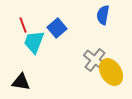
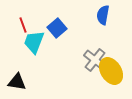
yellow ellipse: moved 1 px up
black triangle: moved 4 px left
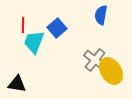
blue semicircle: moved 2 px left
red line: rotated 21 degrees clockwise
black triangle: moved 2 px down
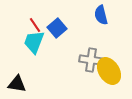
blue semicircle: rotated 24 degrees counterclockwise
red line: moved 12 px right; rotated 35 degrees counterclockwise
gray cross: moved 4 px left; rotated 30 degrees counterclockwise
yellow ellipse: moved 2 px left
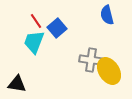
blue semicircle: moved 6 px right
red line: moved 1 px right, 4 px up
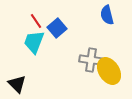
black triangle: rotated 36 degrees clockwise
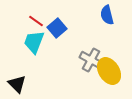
red line: rotated 21 degrees counterclockwise
gray cross: rotated 20 degrees clockwise
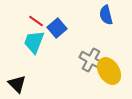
blue semicircle: moved 1 px left
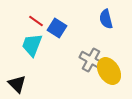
blue semicircle: moved 4 px down
blue square: rotated 18 degrees counterclockwise
cyan trapezoid: moved 2 px left, 3 px down
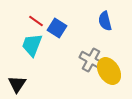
blue semicircle: moved 1 px left, 2 px down
black triangle: rotated 18 degrees clockwise
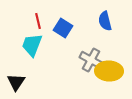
red line: moved 2 px right; rotated 42 degrees clockwise
blue square: moved 6 px right
yellow ellipse: rotated 56 degrees counterclockwise
black triangle: moved 1 px left, 2 px up
